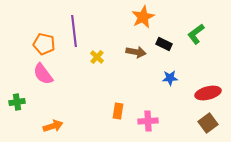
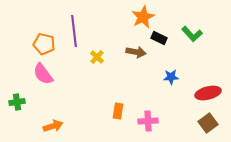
green L-shape: moved 4 px left; rotated 95 degrees counterclockwise
black rectangle: moved 5 px left, 6 px up
blue star: moved 1 px right, 1 px up
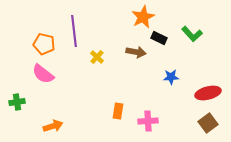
pink semicircle: rotated 15 degrees counterclockwise
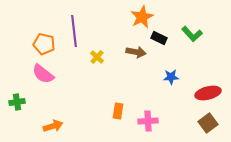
orange star: moved 1 px left
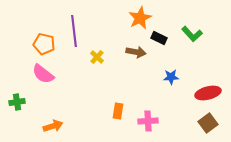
orange star: moved 2 px left, 1 px down
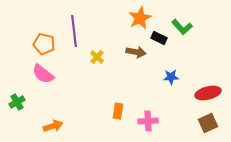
green L-shape: moved 10 px left, 7 px up
green cross: rotated 21 degrees counterclockwise
brown square: rotated 12 degrees clockwise
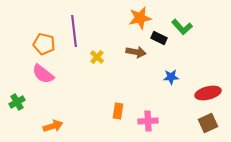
orange star: rotated 15 degrees clockwise
